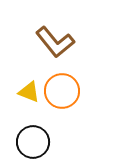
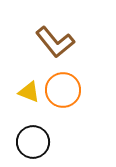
orange circle: moved 1 px right, 1 px up
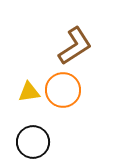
brown L-shape: moved 20 px right, 4 px down; rotated 84 degrees counterclockwise
yellow triangle: rotated 30 degrees counterclockwise
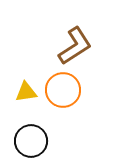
yellow triangle: moved 3 px left
black circle: moved 2 px left, 1 px up
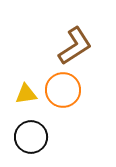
yellow triangle: moved 2 px down
black circle: moved 4 px up
